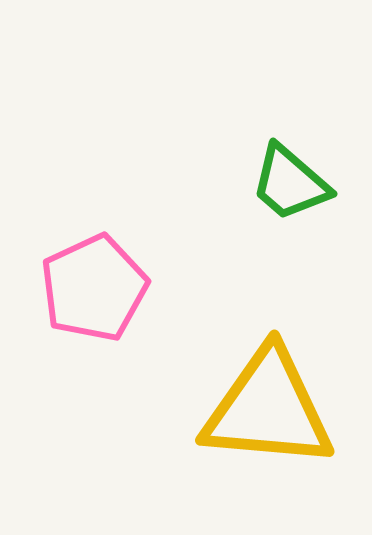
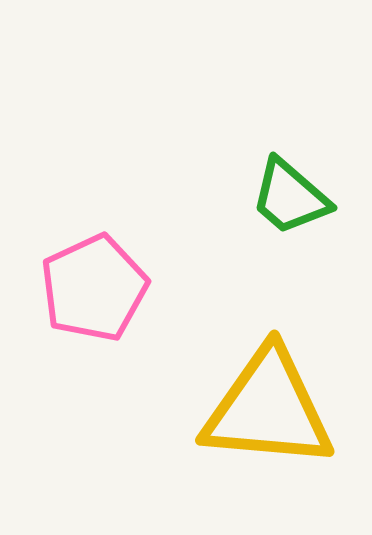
green trapezoid: moved 14 px down
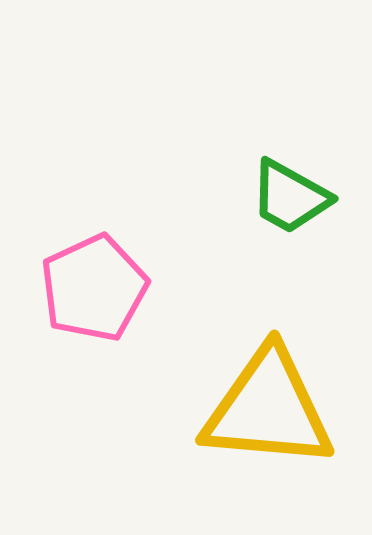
green trapezoid: rotated 12 degrees counterclockwise
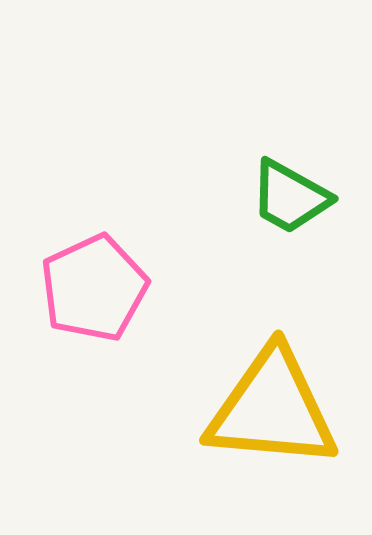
yellow triangle: moved 4 px right
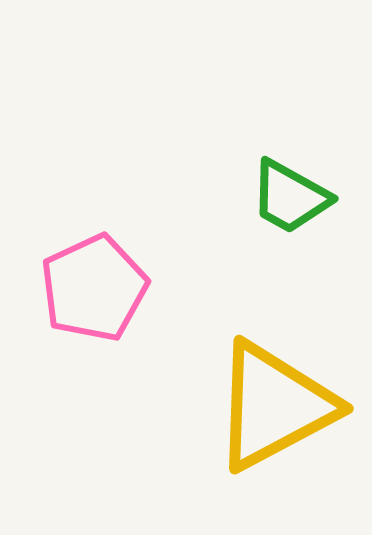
yellow triangle: moved 2 px right, 3 px up; rotated 33 degrees counterclockwise
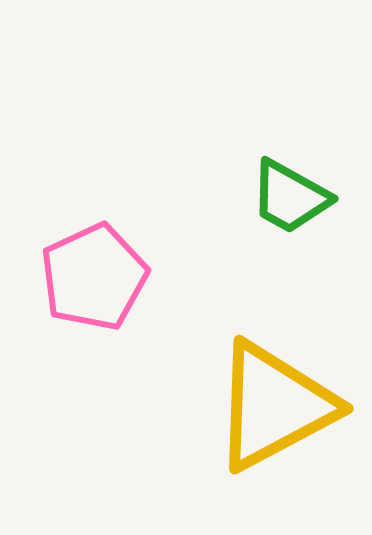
pink pentagon: moved 11 px up
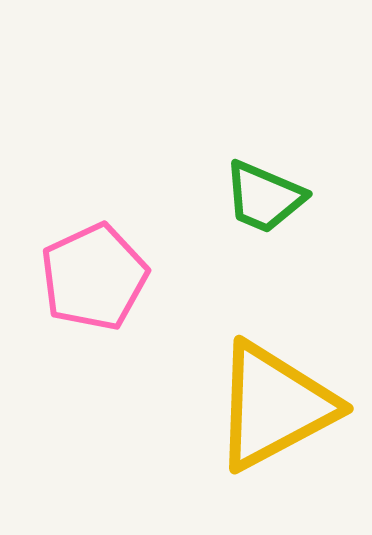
green trapezoid: moved 26 px left; rotated 6 degrees counterclockwise
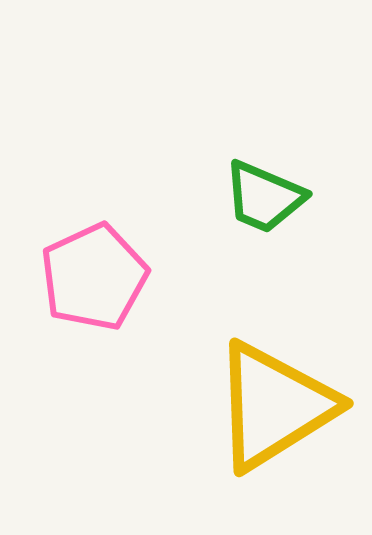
yellow triangle: rotated 4 degrees counterclockwise
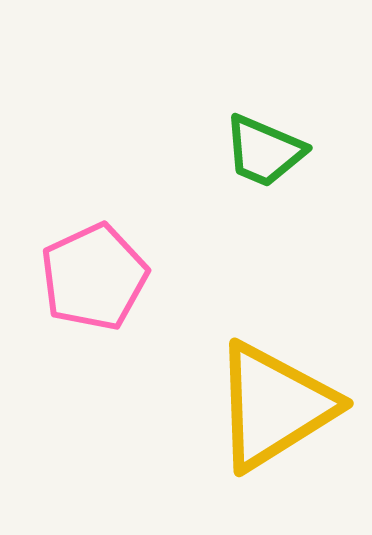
green trapezoid: moved 46 px up
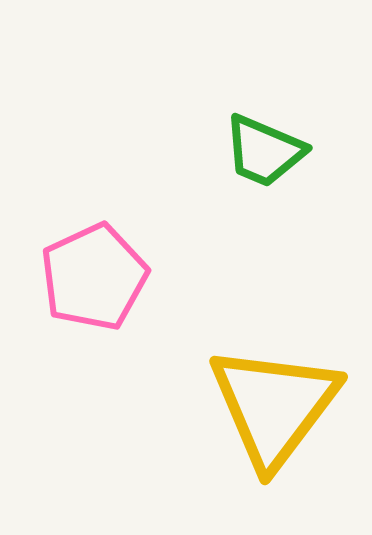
yellow triangle: rotated 21 degrees counterclockwise
